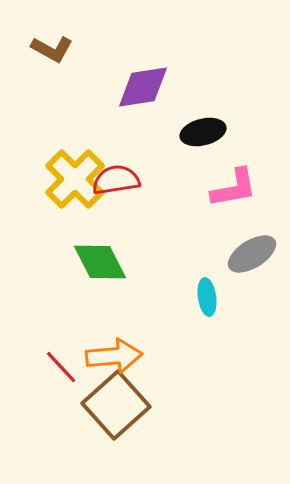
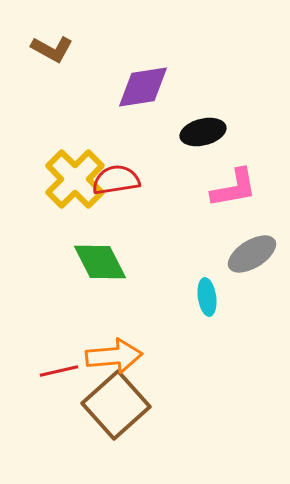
red line: moved 2 px left, 4 px down; rotated 60 degrees counterclockwise
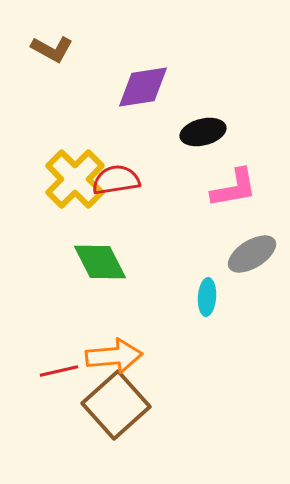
cyan ellipse: rotated 12 degrees clockwise
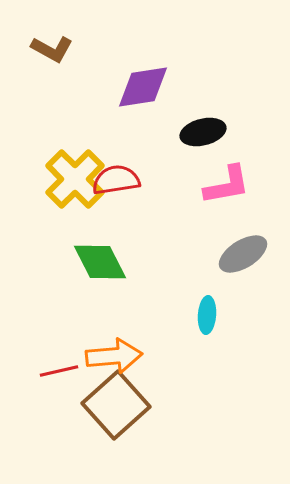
pink L-shape: moved 7 px left, 3 px up
gray ellipse: moved 9 px left
cyan ellipse: moved 18 px down
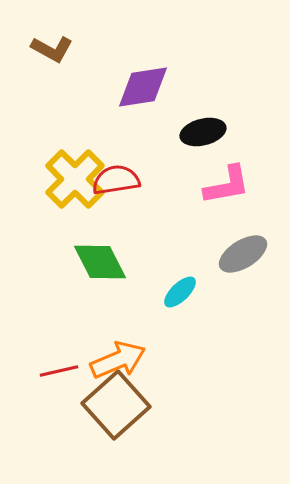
cyan ellipse: moved 27 px left, 23 px up; rotated 42 degrees clockwise
orange arrow: moved 4 px right, 4 px down; rotated 18 degrees counterclockwise
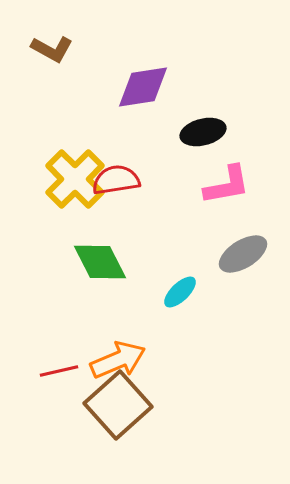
brown square: moved 2 px right
